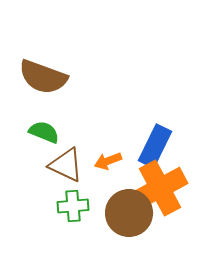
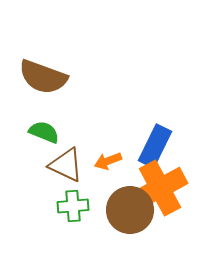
brown circle: moved 1 px right, 3 px up
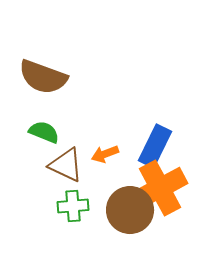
orange arrow: moved 3 px left, 7 px up
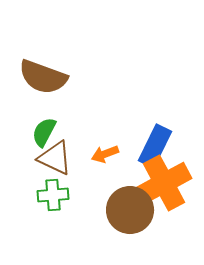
green semicircle: rotated 84 degrees counterclockwise
brown triangle: moved 11 px left, 7 px up
orange cross: moved 4 px right, 5 px up
green cross: moved 20 px left, 11 px up
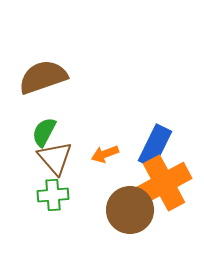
brown semicircle: rotated 141 degrees clockwise
brown triangle: rotated 24 degrees clockwise
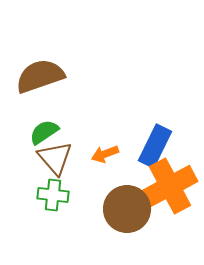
brown semicircle: moved 3 px left, 1 px up
green semicircle: rotated 28 degrees clockwise
orange cross: moved 6 px right, 3 px down
green cross: rotated 12 degrees clockwise
brown circle: moved 3 px left, 1 px up
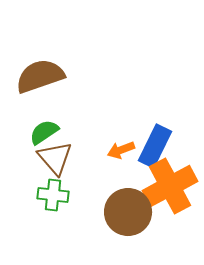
orange arrow: moved 16 px right, 4 px up
brown circle: moved 1 px right, 3 px down
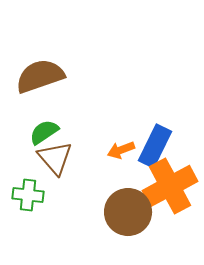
green cross: moved 25 px left
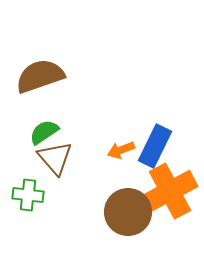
orange cross: moved 5 px down
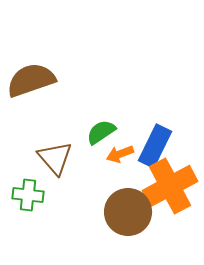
brown semicircle: moved 9 px left, 4 px down
green semicircle: moved 57 px right
orange arrow: moved 1 px left, 4 px down
orange cross: moved 5 px up
